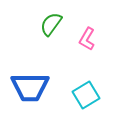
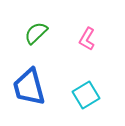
green semicircle: moved 15 px left, 9 px down; rotated 10 degrees clockwise
blue trapezoid: moved 1 px left; rotated 75 degrees clockwise
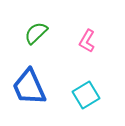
pink L-shape: moved 2 px down
blue trapezoid: rotated 9 degrees counterclockwise
